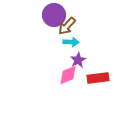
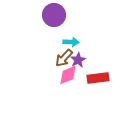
brown arrow: moved 3 px left, 32 px down
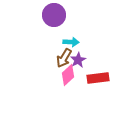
brown arrow: rotated 12 degrees counterclockwise
pink diamond: rotated 20 degrees counterclockwise
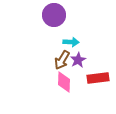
brown arrow: moved 2 px left, 2 px down
pink diamond: moved 4 px left, 7 px down; rotated 45 degrees counterclockwise
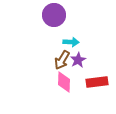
red rectangle: moved 1 px left, 4 px down
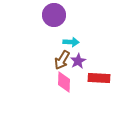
purple star: moved 1 px down
red rectangle: moved 2 px right, 4 px up; rotated 10 degrees clockwise
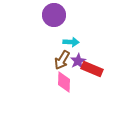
red rectangle: moved 7 px left, 9 px up; rotated 20 degrees clockwise
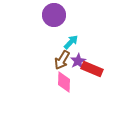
cyan arrow: rotated 49 degrees counterclockwise
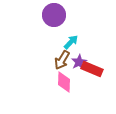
purple star: moved 1 px right, 1 px down
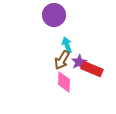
cyan arrow: moved 4 px left, 3 px down; rotated 63 degrees counterclockwise
